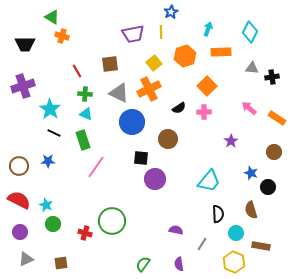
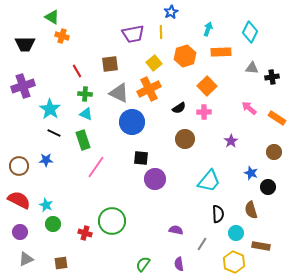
brown circle at (168, 139): moved 17 px right
blue star at (48, 161): moved 2 px left, 1 px up
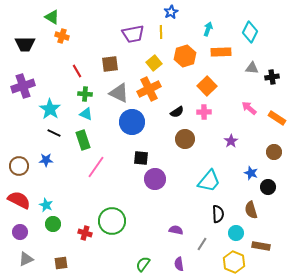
black semicircle at (179, 108): moved 2 px left, 4 px down
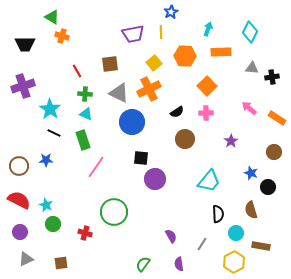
orange hexagon at (185, 56): rotated 20 degrees clockwise
pink cross at (204, 112): moved 2 px right, 1 px down
green circle at (112, 221): moved 2 px right, 9 px up
purple semicircle at (176, 230): moved 5 px left, 6 px down; rotated 48 degrees clockwise
yellow hexagon at (234, 262): rotated 10 degrees clockwise
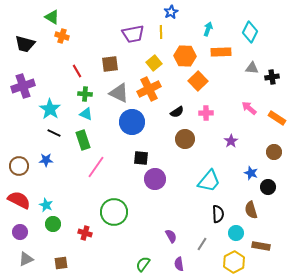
black trapezoid at (25, 44): rotated 15 degrees clockwise
orange square at (207, 86): moved 9 px left, 5 px up
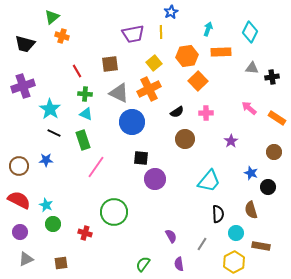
green triangle at (52, 17): rotated 49 degrees clockwise
orange hexagon at (185, 56): moved 2 px right; rotated 10 degrees counterclockwise
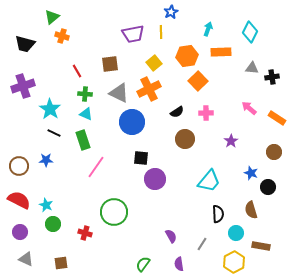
gray triangle at (26, 259): rotated 49 degrees clockwise
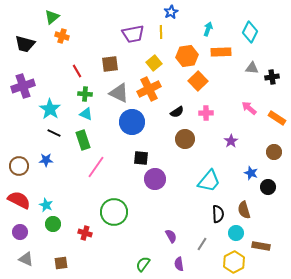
brown semicircle at (251, 210): moved 7 px left
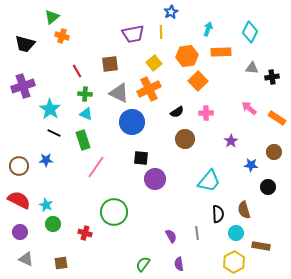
blue star at (251, 173): moved 8 px up; rotated 16 degrees counterclockwise
gray line at (202, 244): moved 5 px left, 11 px up; rotated 40 degrees counterclockwise
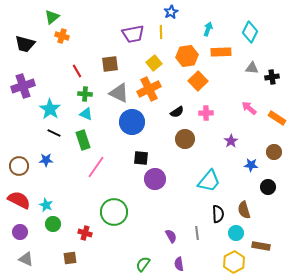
brown square at (61, 263): moved 9 px right, 5 px up
